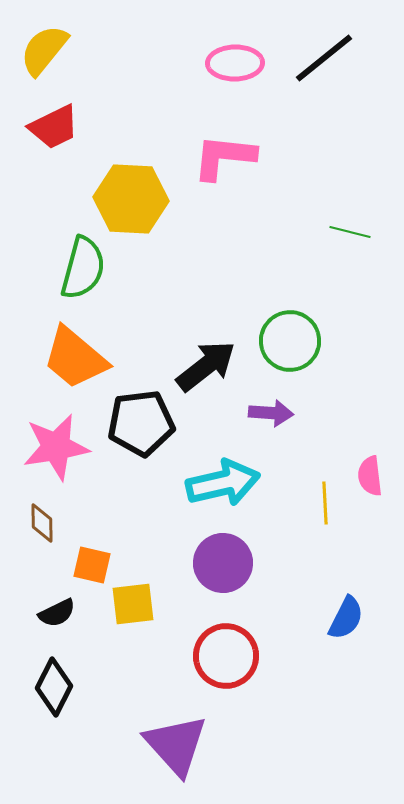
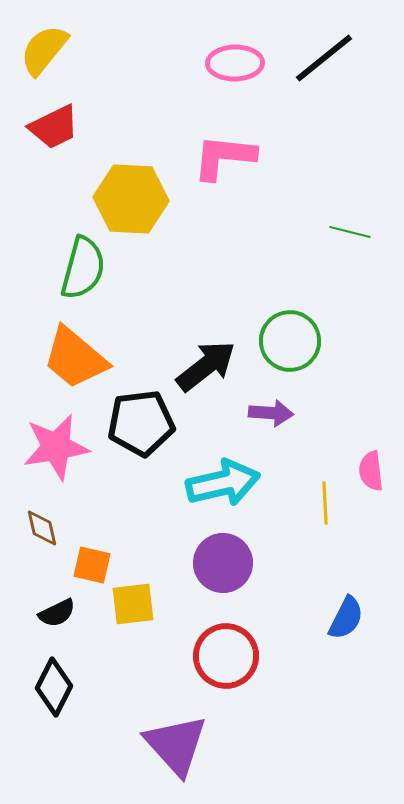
pink semicircle: moved 1 px right, 5 px up
brown diamond: moved 5 px down; rotated 12 degrees counterclockwise
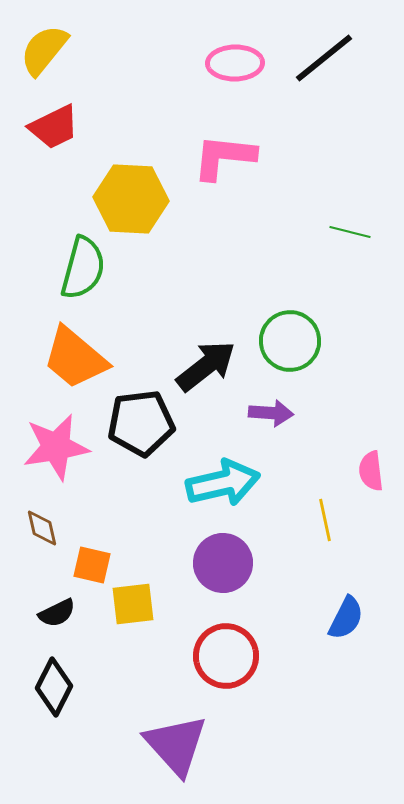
yellow line: moved 17 px down; rotated 9 degrees counterclockwise
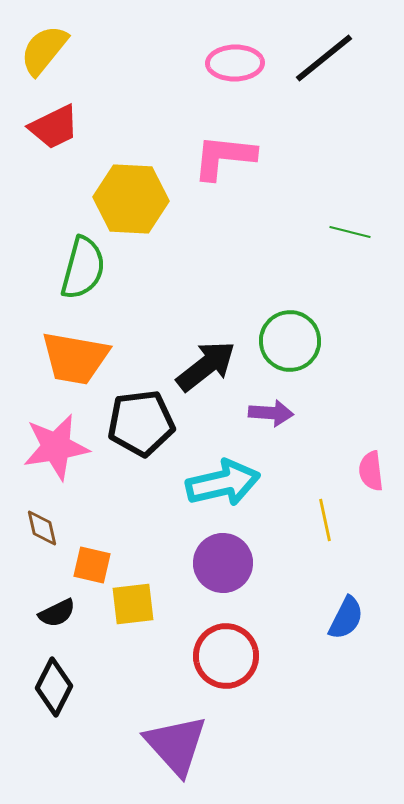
orange trapezoid: rotated 30 degrees counterclockwise
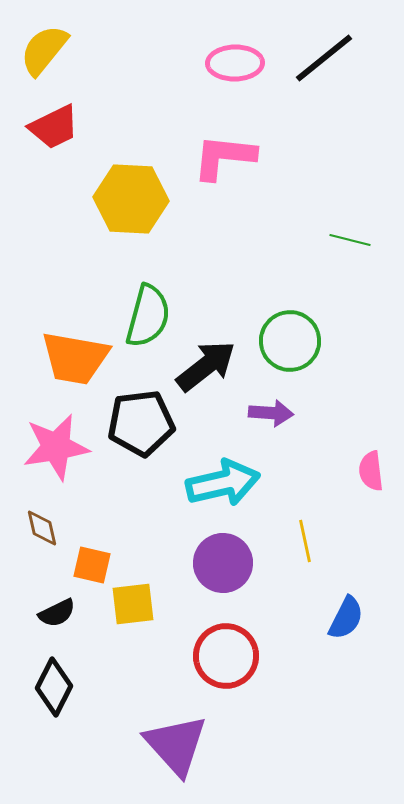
green line: moved 8 px down
green semicircle: moved 65 px right, 48 px down
yellow line: moved 20 px left, 21 px down
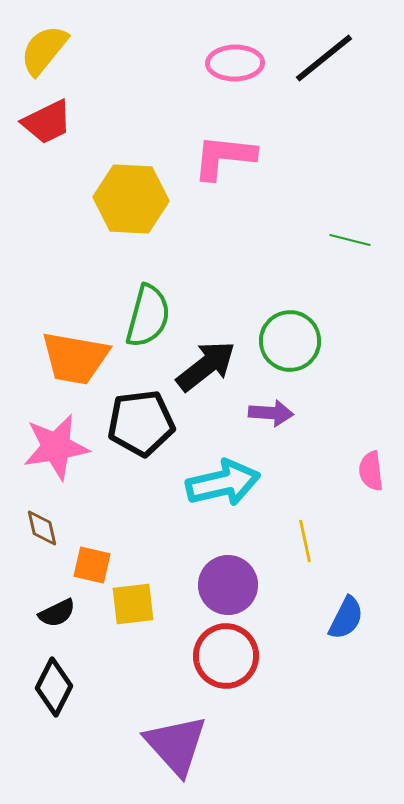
red trapezoid: moved 7 px left, 5 px up
purple circle: moved 5 px right, 22 px down
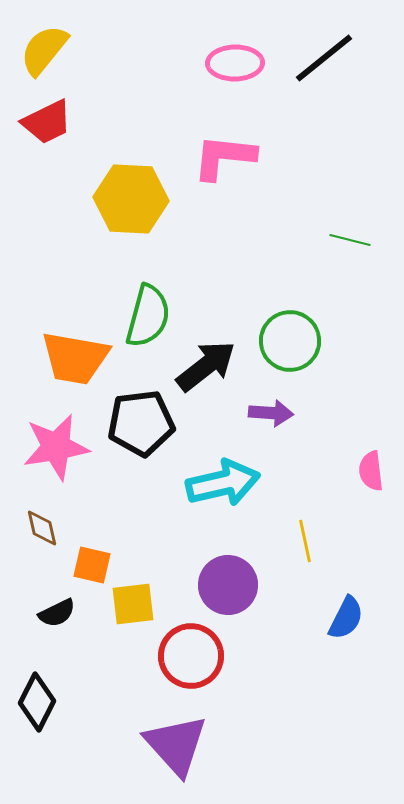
red circle: moved 35 px left
black diamond: moved 17 px left, 15 px down
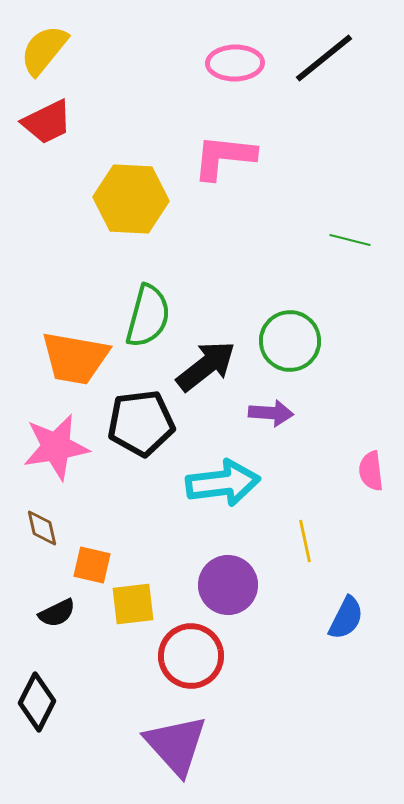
cyan arrow: rotated 6 degrees clockwise
